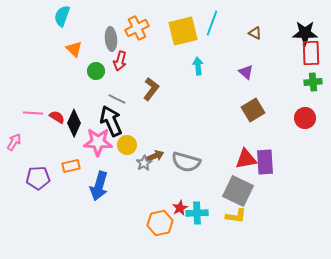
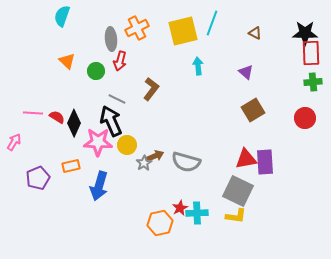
orange triangle: moved 7 px left, 12 px down
purple pentagon: rotated 20 degrees counterclockwise
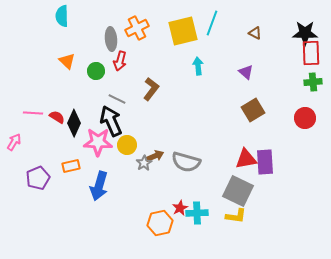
cyan semicircle: rotated 20 degrees counterclockwise
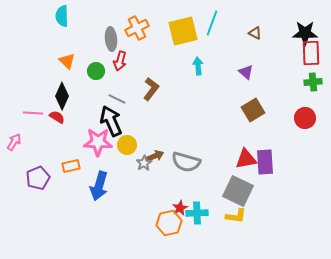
black diamond: moved 12 px left, 27 px up
orange hexagon: moved 9 px right
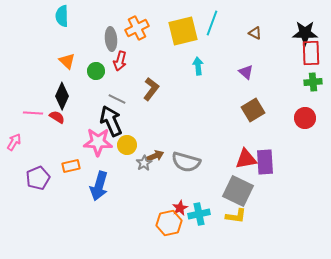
cyan cross: moved 2 px right, 1 px down; rotated 10 degrees counterclockwise
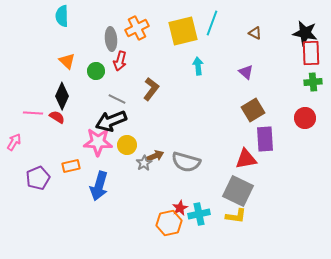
black star: rotated 10 degrees clockwise
black arrow: rotated 88 degrees counterclockwise
purple rectangle: moved 23 px up
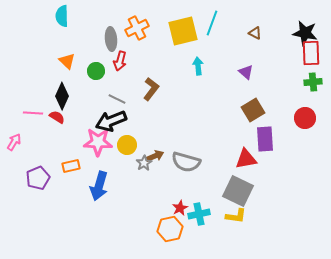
orange hexagon: moved 1 px right, 6 px down
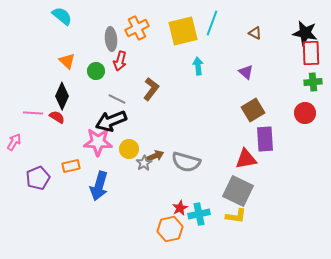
cyan semicircle: rotated 130 degrees clockwise
red circle: moved 5 px up
yellow circle: moved 2 px right, 4 px down
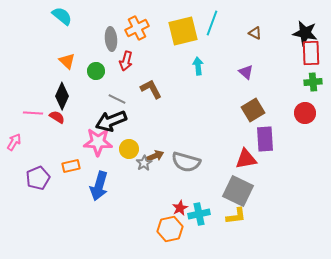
red arrow: moved 6 px right
brown L-shape: rotated 65 degrees counterclockwise
yellow L-shape: rotated 15 degrees counterclockwise
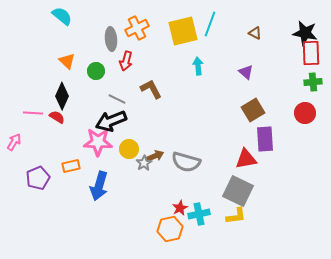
cyan line: moved 2 px left, 1 px down
